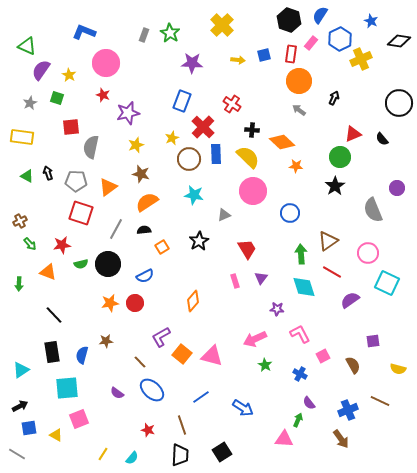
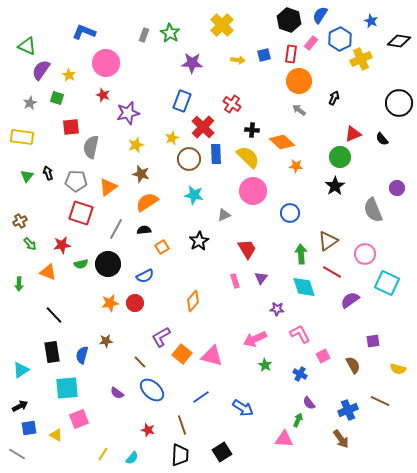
green triangle at (27, 176): rotated 40 degrees clockwise
pink circle at (368, 253): moved 3 px left, 1 px down
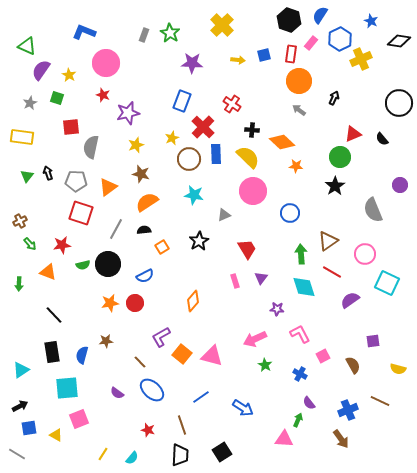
purple circle at (397, 188): moved 3 px right, 3 px up
green semicircle at (81, 264): moved 2 px right, 1 px down
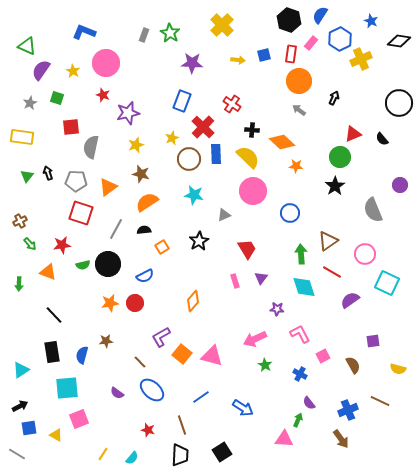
yellow star at (69, 75): moved 4 px right, 4 px up
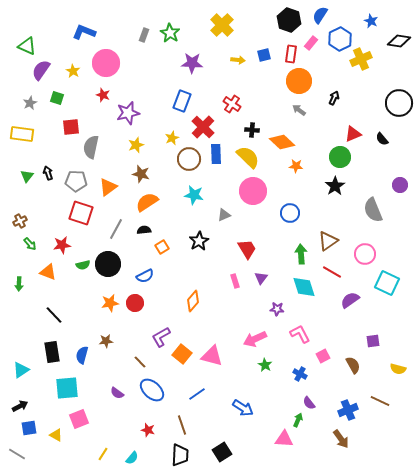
yellow rectangle at (22, 137): moved 3 px up
blue line at (201, 397): moved 4 px left, 3 px up
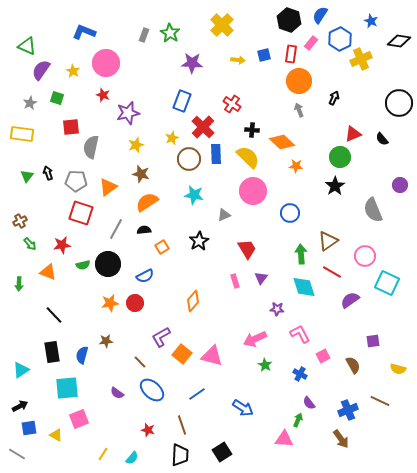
gray arrow at (299, 110): rotated 32 degrees clockwise
pink circle at (365, 254): moved 2 px down
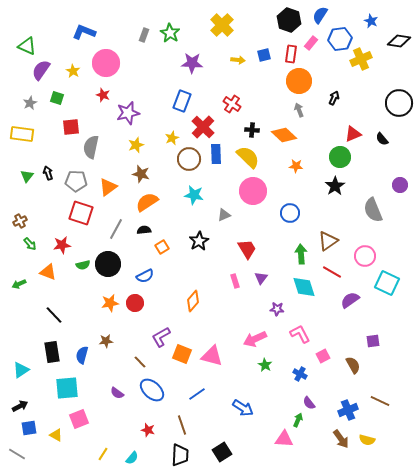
blue hexagon at (340, 39): rotated 20 degrees clockwise
orange diamond at (282, 142): moved 2 px right, 7 px up
green arrow at (19, 284): rotated 64 degrees clockwise
orange square at (182, 354): rotated 18 degrees counterclockwise
yellow semicircle at (398, 369): moved 31 px left, 71 px down
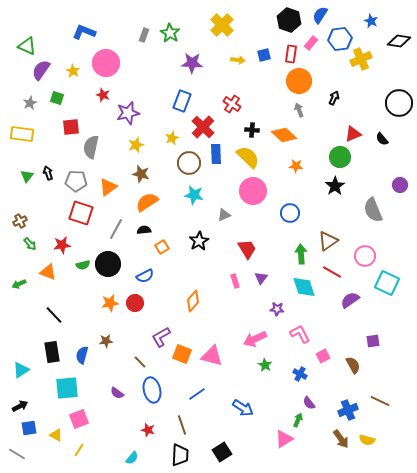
brown circle at (189, 159): moved 4 px down
blue ellipse at (152, 390): rotated 35 degrees clockwise
pink triangle at (284, 439): rotated 36 degrees counterclockwise
yellow line at (103, 454): moved 24 px left, 4 px up
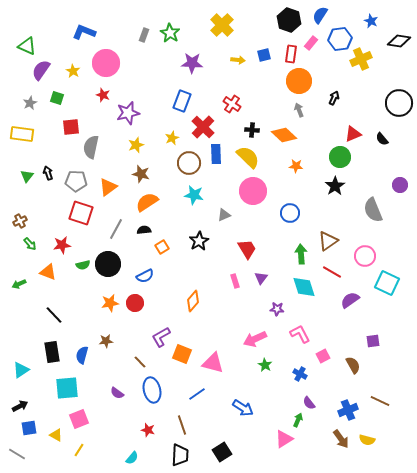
pink triangle at (212, 356): moved 1 px right, 7 px down
